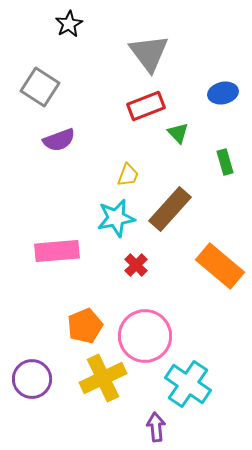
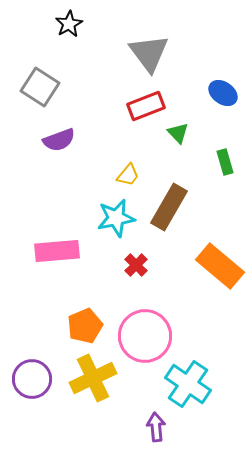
blue ellipse: rotated 48 degrees clockwise
yellow trapezoid: rotated 20 degrees clockwise
brown rectangle: moved 1 px left, 2 px up; rotated 12 degrees counterclockwise
yellow cross: moved 10 px left
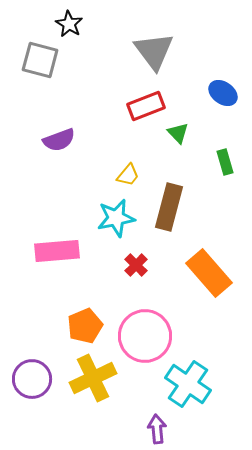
black star: rotated 12 degrees counterclockwise
gray triangle: moved 5 px right, 2 px up
gray square: moved 27 px up; rotated 18 degrees counterclockwise
brown rectangle: rotated 15 degrees counterclockwise
orange rectangle: moved 11 px left, 7 px down; rotated 9 degrees clockwise
purple arrow: moved 1 px right, 2 px down
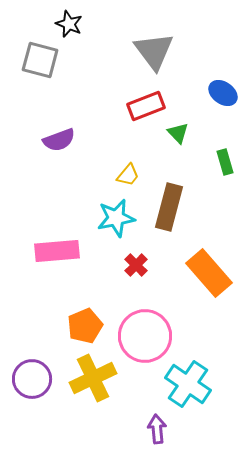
black star: rotated 8 degrees counterclockwise
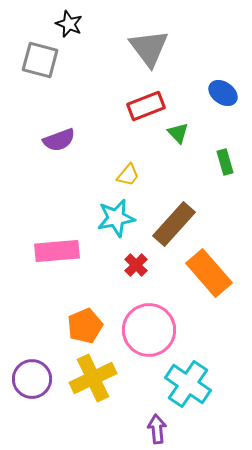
gray triangle: moved 5 px left, 3 px up
brown rectangle: moved 5 px right, 17 px down; rotated 27 degrees clockwise
pink circle: moved 4 px right, 6 px up
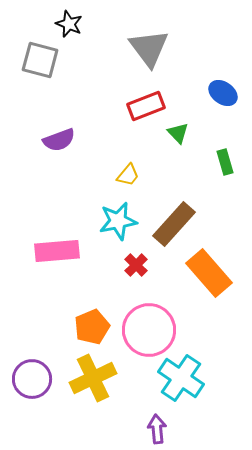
cyan star: moved 2 px right, 3 px down
orange pentagon: moved 7 px right, 1 px down
cyan cross: moved 7 px left, 6 px up
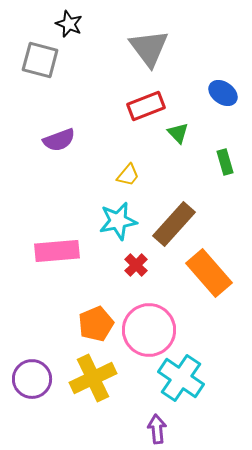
orange pentagon: moved 4 px right, 3 px up
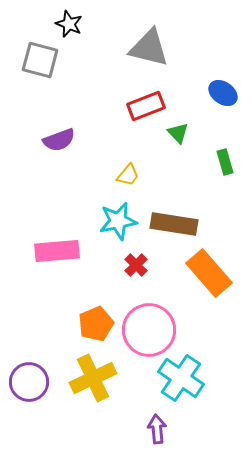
gray triangle: rotated 39 degrees counterclockwise
brown rectangle: rotated 57 degrees clockwise
purple circle: moved 3 px left, 3 px down
